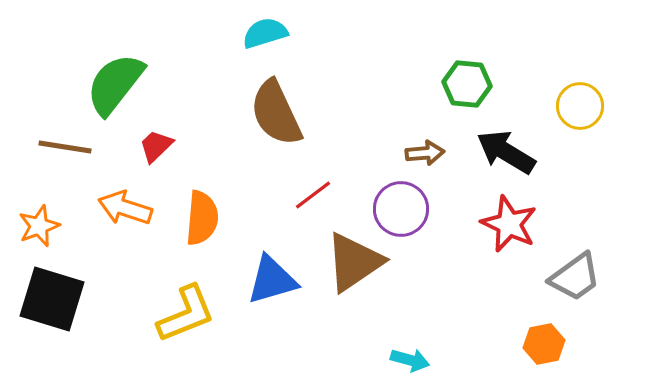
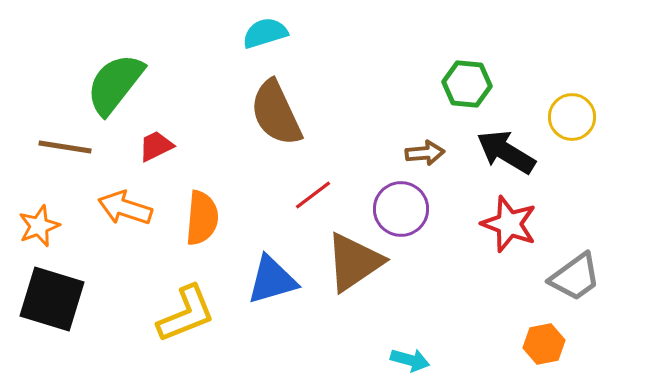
yellow circle: moved 8 px left, 11 px down
red trapezoid: rotated 18 degrees clockwise
red star: rotated 4 degrees counterclockwise
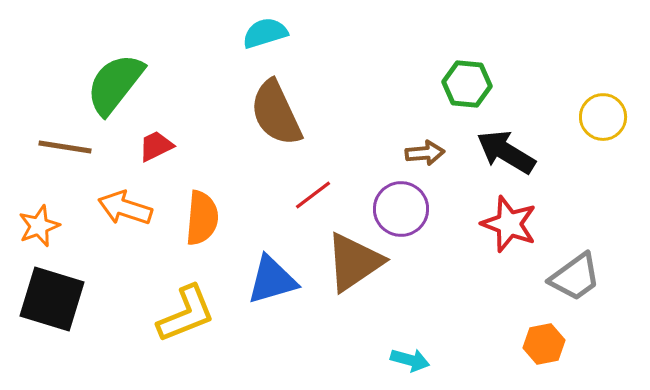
yellow circle: moved 31 px right
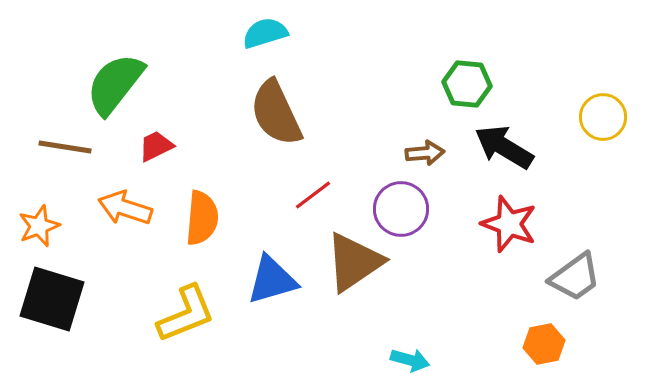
black arrow: moved 2 px left, 5 px up
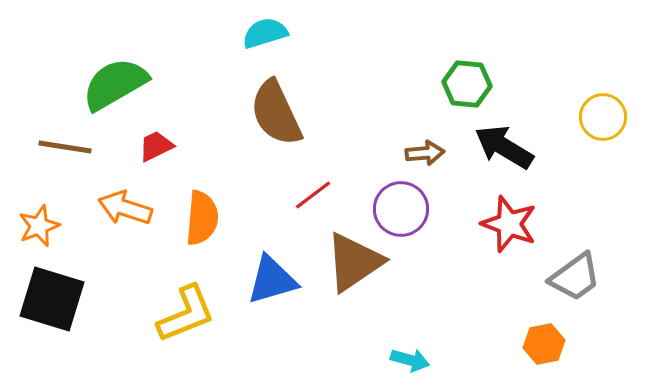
green semicircle: rotated 22 degrees clockwise
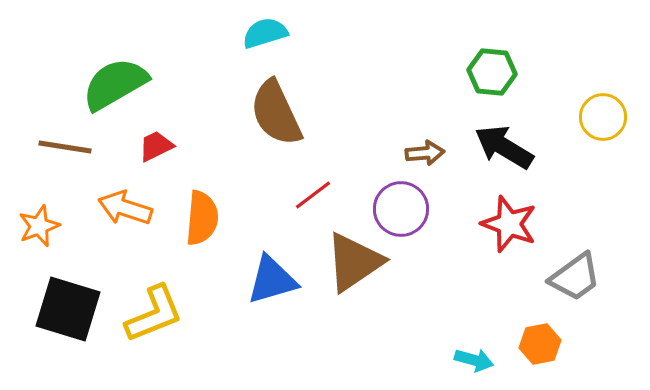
green hexagon: moved 25 px right, 12 px up
black square: moved 16 px right, 10 px down
yellow L-shape: moved 32 px left
orange hexagon: moved 4 px left
cyan arrow: moved 64 px right
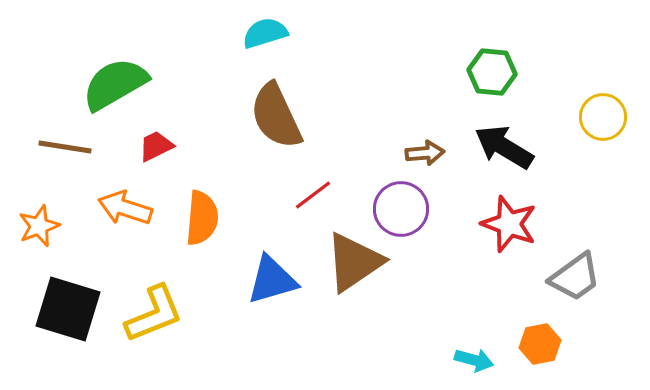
brown semicircle: moved 3 px down
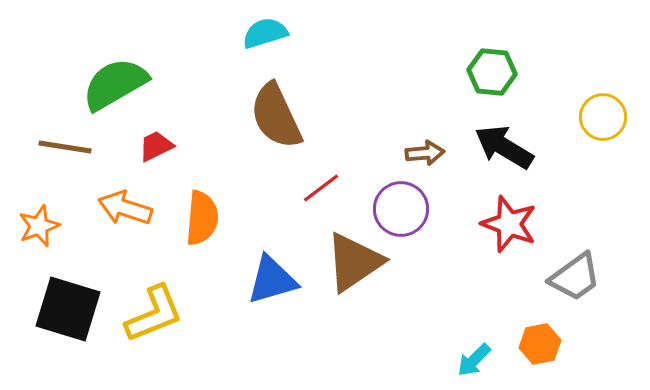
red line: moved 8 px right, 7 px up
cyan arrow: rotated 120 degrees clockwise
